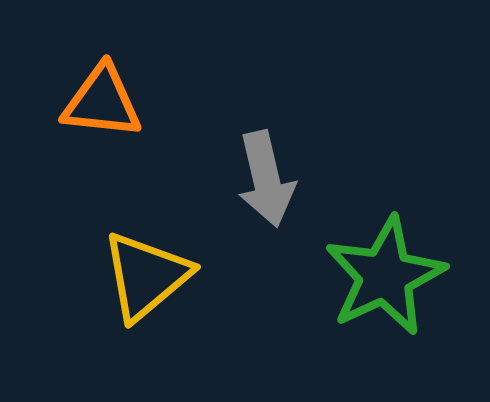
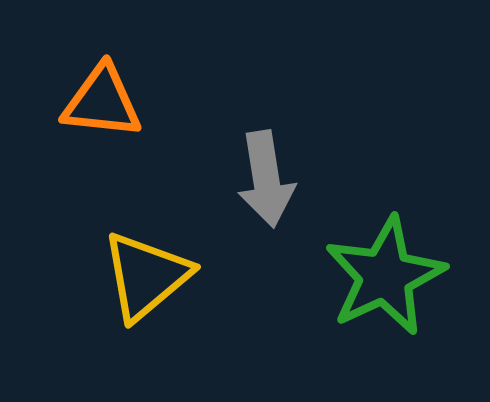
gray arrow: rotated 4 degrees clockwise
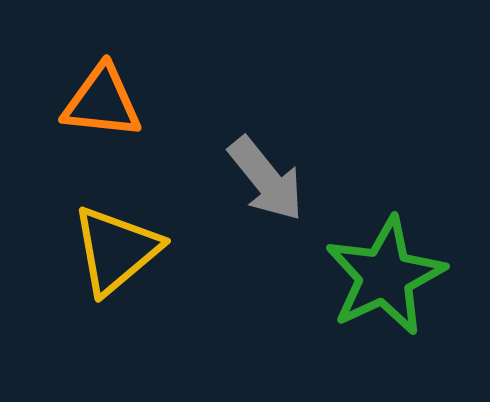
gray arrow: rotated 30 degrees counterclockwise
yellow triangle: moved 30 px left, 26 px up
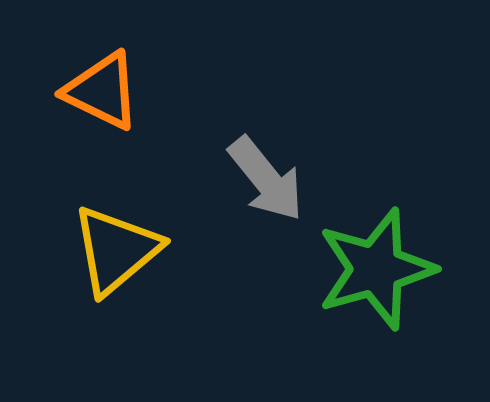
orange triangle: moved 11 px up; rotated 20 degrees clockwise
green star: moved 9 px left, 7 px up; rotated 9 degrees clockwise
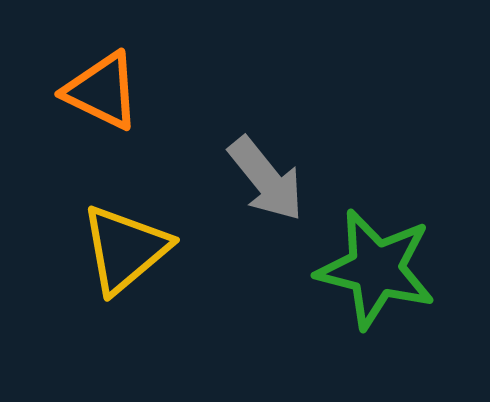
yellow triangle: moved 9 px right, 1 px up
green star: rotated 30 degrees clockwise
